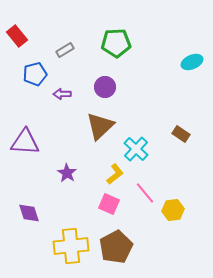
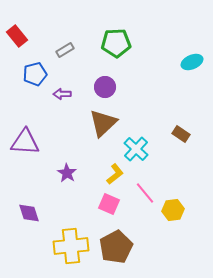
brown triangle: moved 3 px right, 3 px up
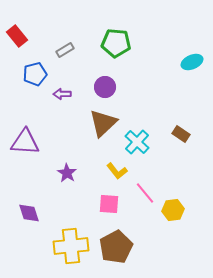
green pentagon: rotated 8 degrees clockwise
cyan cross: moved 1 px right, 7 px up
yellow L-shape: moved 2 px right, 3 px up; rotated 90 degrees clockwise
pink square: rotated 20 degrees counterclockwise
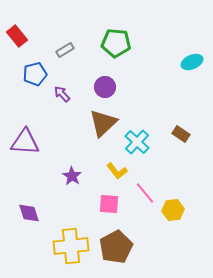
purple arrow: rotated 48 degrees clockwise
purple star: moved 5 px right, 3 px down
